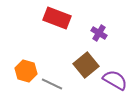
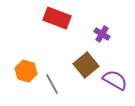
purple cross: moved 3 px right, 1 px down
gray line: rotated 35 degrees clockwise
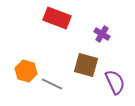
brown square: rotated 35 degrees counterclockwise
purple semicircle: moved 2 px down; rotated 35 degrees clockwise
gray line: rotated 35 degrees counterclockwise
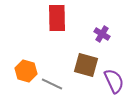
red rectangle: rotated 68 degrees clockwise
purple semicircle: moved 1 px left, 1 px up
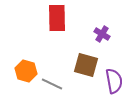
purple semicircle: rotated 15 degrees clockwise
